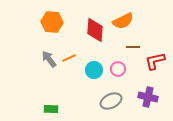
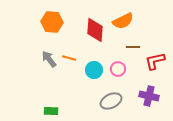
orange line: rotated 40 degrees clockwise
purple cross: moved 1 px right, 1 px up
green rectangle: moved 2 px down
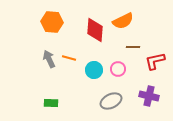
gray arrow: rotated 12 degrees clockwise
green rectangle: moved 8 px up
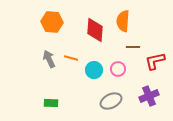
orange semicircle: rotated 120 degrees clockwise
orange line: moved 2 px right
purple cross: rotated 36 degrees counterclockwise
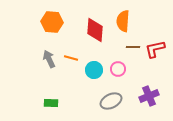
red L-shape: moved 12 px up
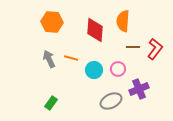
red L-shape: rotated 140 degrees clockwise
purple cross: moved 10 px left, 7 px up
green rectangle: rotated 56 degrees counterclockwise
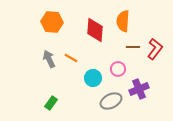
orange line: rotated 16 degrees clockwise
cyan circle: moved 1 px left, 8 px down
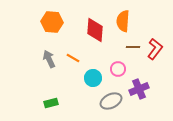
orange line: moved 2 px right
green rectangle: rotated 40 degrees clockwise
